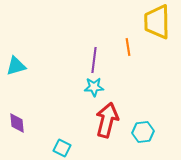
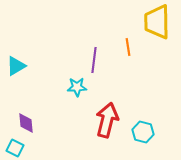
cyan triangle: rotated 15 degrees counterclockwise
cyan star: moved 17 px left
purple diamond: moved 9 px right
cyan hexagon: rotated 20 degrees clockwise
cyan square: moved 47 px left
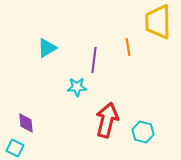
yellow trapezoid: moved 1 px right
cyan triangle: moved 31 px right, 18 px up
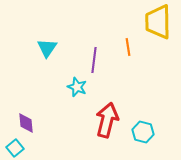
cyan triangle: rotated 25 degrees counterclockwise
cyan star: rotated 24 degrees clockwise
cyan square: rotated 24 degrees clockwise
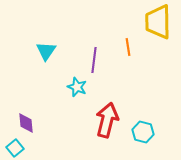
cyan triangle: moved 1 px left, 3 px down
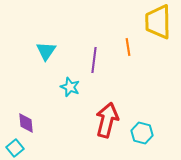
cyan star: moved 7 px left
cyan hexagon: moved 1 px left, 1 px down
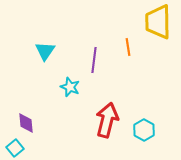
cyan triangle: moved 1 px left
cyan hexagon: moved 2 px right, 3 px up; rotated 15 degrees clockwise
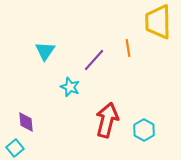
orange line: moved 1 px down
purple line: rotated 35 degrees clockwise
purple diamond: moved 1 px up
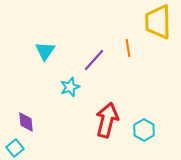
cyan star: rotated 30 degrees clockwise
